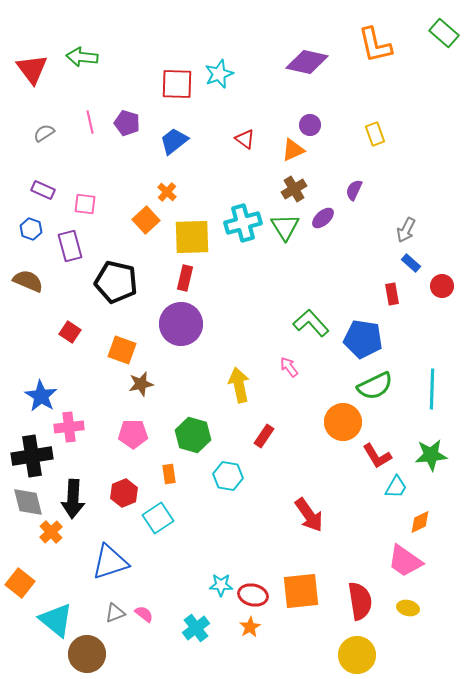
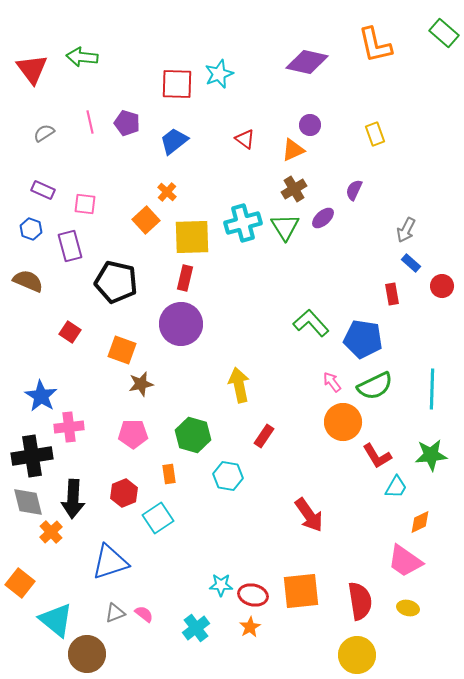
pink arrow at (289, 367): moved 43 px right, 15 px down
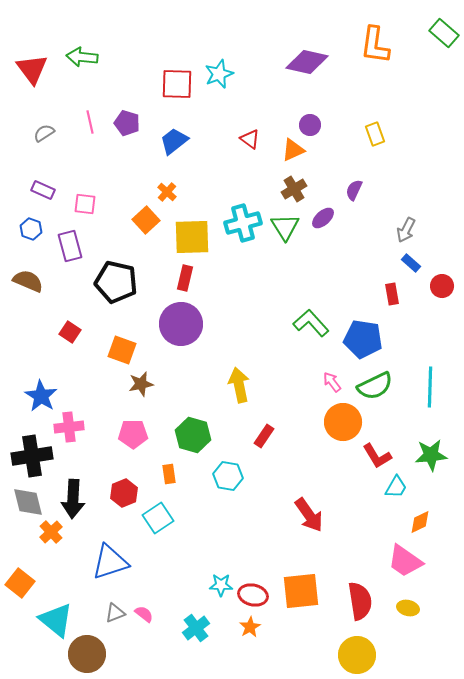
orange L-shape at (375, 45): rotated 21 degrees clockwise
red triangle at (245, 139): moved 5 px right
cyan line at (432, 389): moved 2 px left, 2 px up
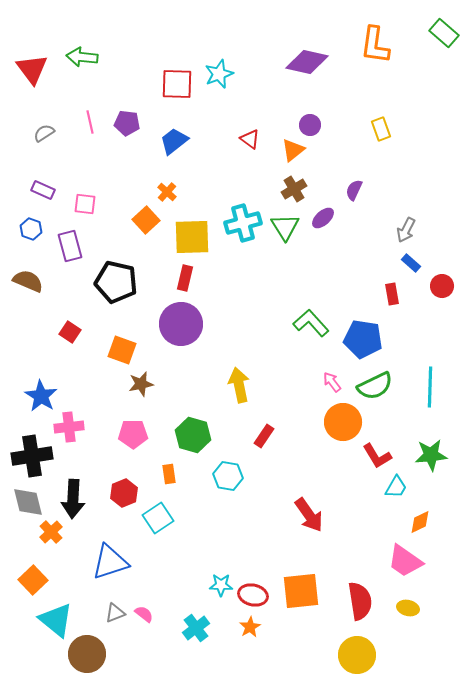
purple pentagon at (127, 123): rotated 10 degrees counterclockwise
yellow rectangle at (375, 134): moved 6 px right, 5 px up
orange triangle at (293, 150): rotated 15 degrees counterclockwise
orange square at (20, 583): moved 13 px right, 3 px up; rotated 8 degrees clockwise
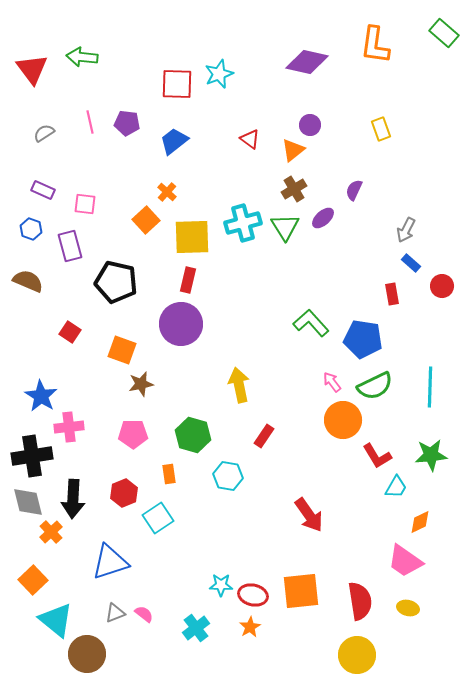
red rectangle at (185, 278): moved 3 px right, 2 px down
orange circle at (343, 422): moved 2 px up
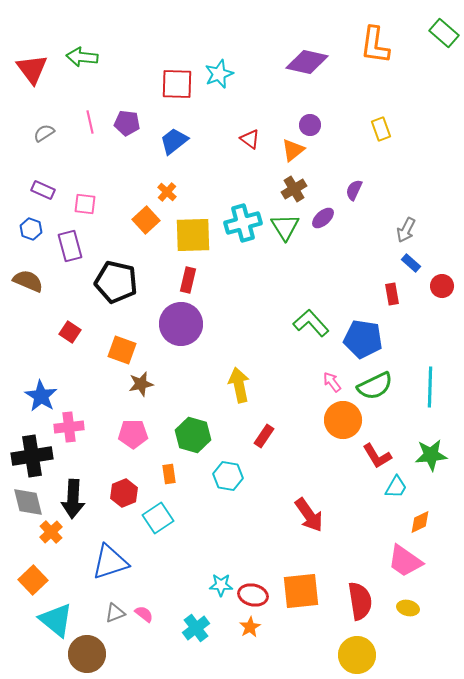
yellow square at (192, 237): moved 1 px right, 2 px up
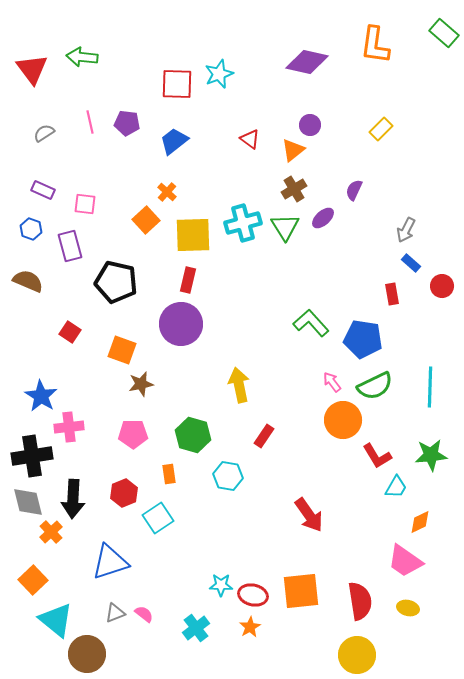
yellow rectangle at (381, 129): rotated 65 degrees clockwise
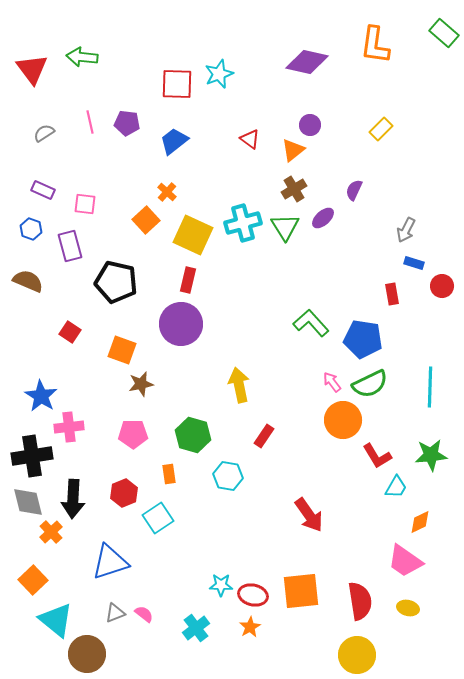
yellow square at (193, 235): rotated 27 degrees clockwise
blue rectangle at (411, 263): moved 3 px right; rotated 24 degrees counterclockwise
green semicircle at (375, 386): moved 5 px left, 2 px up
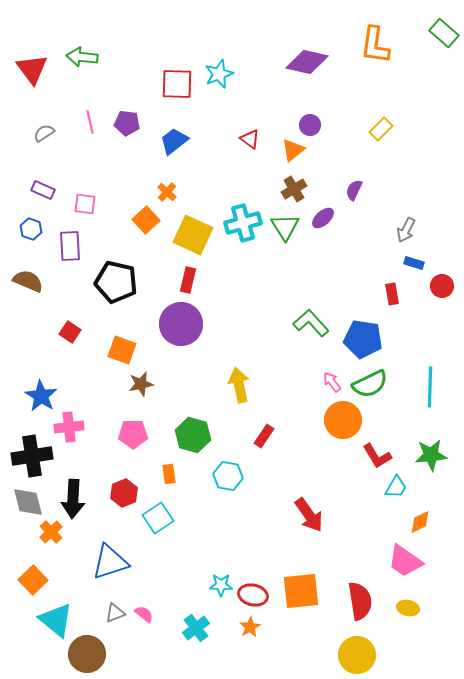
purple rectangle at (70, 246): rotated 12 degrees clockwise
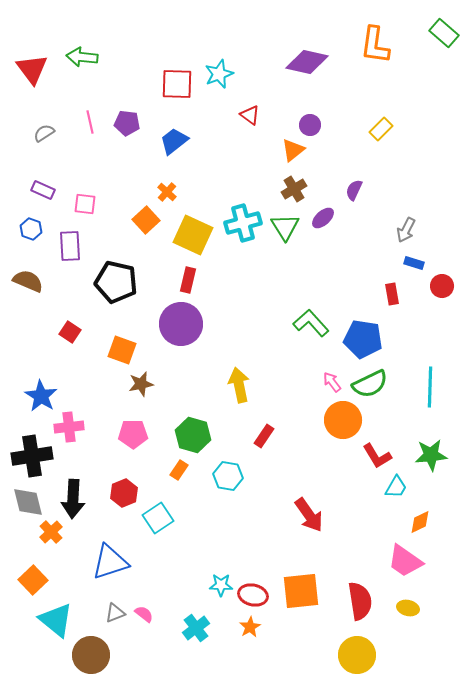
red triangle at (250, 139): moved 24 px up
orange rectangle at (169, 474): moved 10 px right, 4 px up; rotated 42 degrees clockwise
brown circle at (87, 654): moved 4 px right, 1 px down
